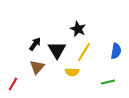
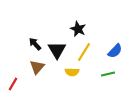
black arrow: rotated 80 degrees counterclockwise
blue semicircle: moved 1 px left; rotated 35 degrees clockwise
green line: moved 8 px up
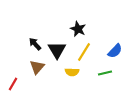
green line: moved 3 px left, 1 px up
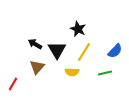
black arrow: rotated 16 degrees counterclockwise
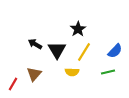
black star: rotated 14 degrees clockwise
brown triangle: moved 3 px left, 7 px down
green line: moved 3 px right, 1 px up
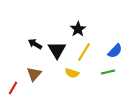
yellow semicircle: moved 1 px down; rotated 16 degrees clockwise
red line: moved 4 px down
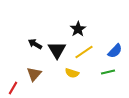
yellow line: rotated 24 degrees clockwise
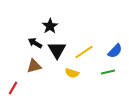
black star: moved 28 px left, 3 px up
black arrow: moved 1 px up
brown triangle: moved 8 px up; rotated 35 degrees clockwise
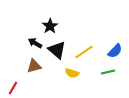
black triangle: rotated 18 degrees counterclockwise
